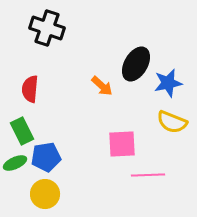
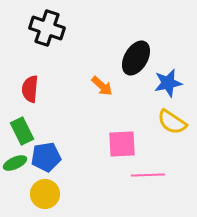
black ellipse: moved 6 px up
yellow semicircle: rotated 12 degrees clockwise
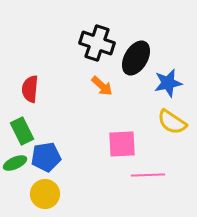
black cross: moved 50 px right, 15 px down
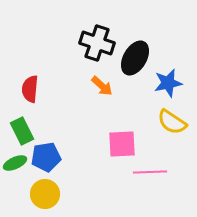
black ellipse: moved 1 px left
pink line: moved 2 px right, 3 px up
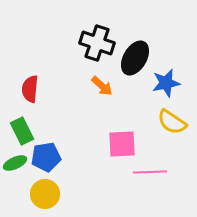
blue star: moved 2 px left
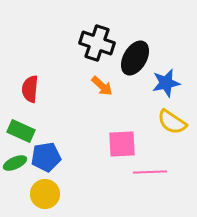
green rectangle: moved 1 px left; rotated 40 degrees counterclockwise
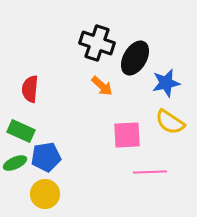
yellow semicircle: moved 2 px left
pink square: moved 5 px right, 9 px up
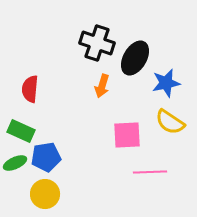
orange arrow: rotated 65 degrees clockwise
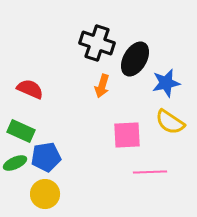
black ellipse: moved 1 px down
red semicircle: rotated 108 degrees clockwise
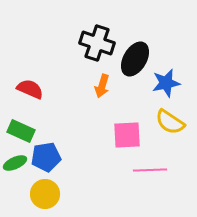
pink line: moved 2 px up
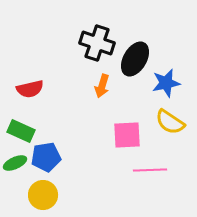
red semicircle: rotated 144 degrees clockwise
yellow circle: moved 2 px left, 1 px down
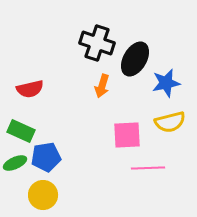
yellow semicircle: rotated 48 degrees counterclockwise
pink line: moved 2 px left, 2 px up
